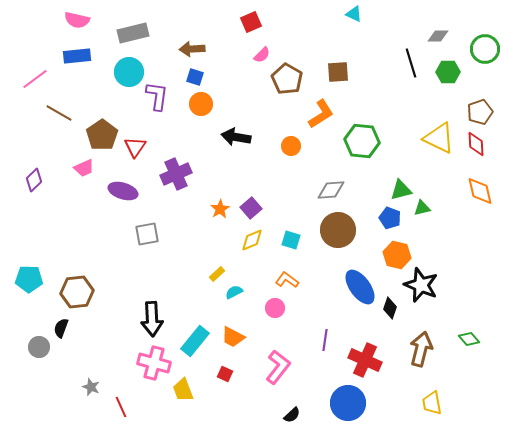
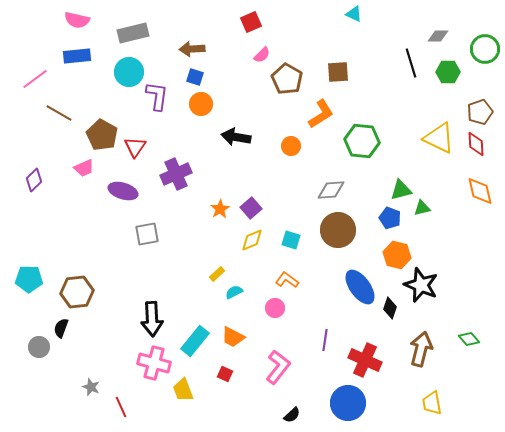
brown pentagon at (102, 135): rotated 8 degrees counterclockwise
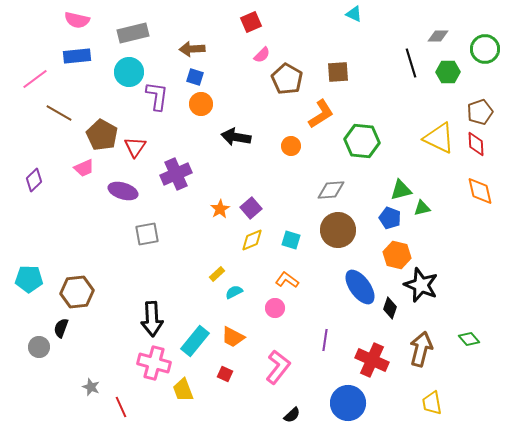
red cross at (365, 360): moved 7 px right
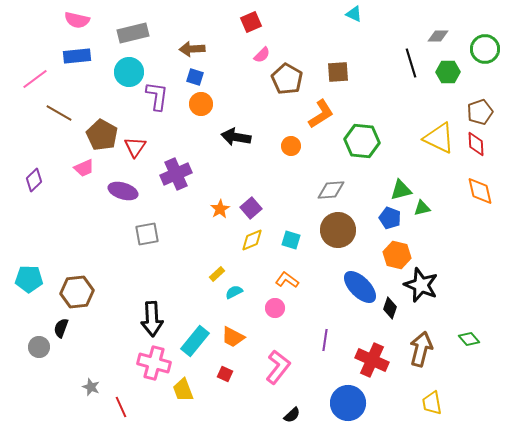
blue ellipse at (360, 287): rotated 9 degrees counterclockwise
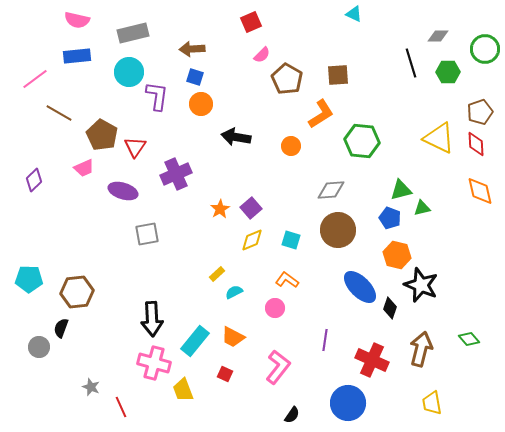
brown square at (338, 72): moved 3 px down
black semicircle at (292, 415): rotated 12 degrees counterclockwise
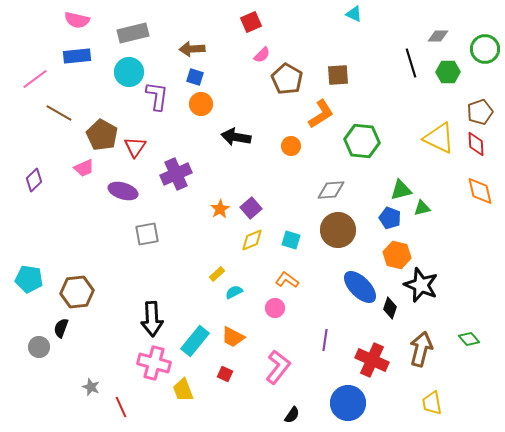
cyan pentagon at (29, 279): rotated 8 degrees clockwise
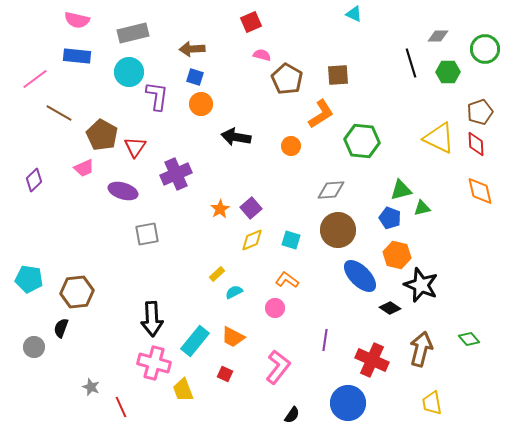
pink semicircle at (262, 55): rotated 120 degrees counterclockwise
blue rectangle at (77, 56): rotated 12 degrees clockwise
blue ellipse at (360, 287): moved 11 px up
black diamond at (390, 308): rotated 75 degrees counterclockwise
gray circle at (39, 347): moved 5 px left
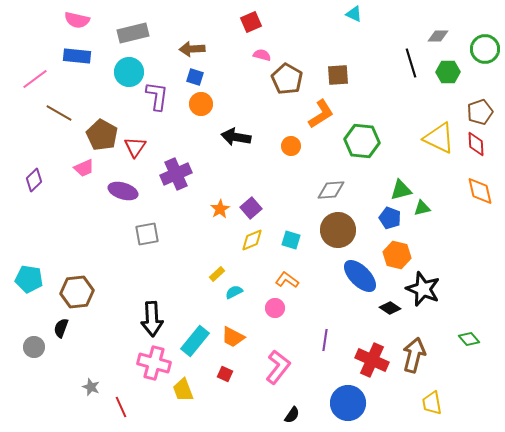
black star at (421, 285): moved 2 px right, 4 px down
brown arrow at (421, 349): moved 7 px left, 6 px down
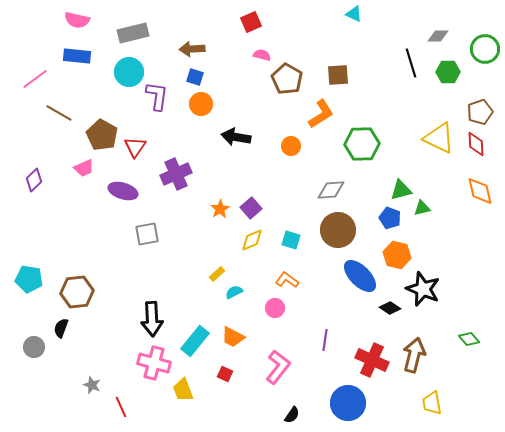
green hexagon at (362, 141): moved 3 px down; rotated 8 degrees counterclockwise
gray star at (91, 387): moved 1 px right, 2 px up
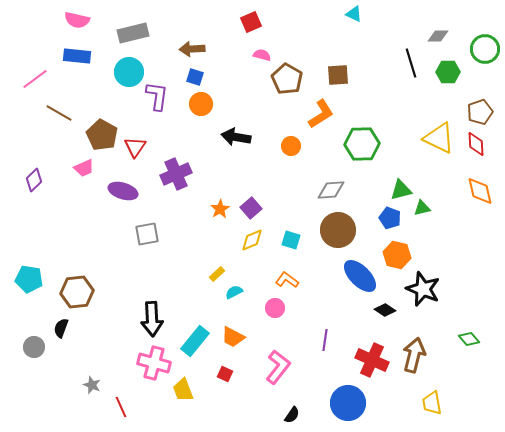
black diamond at (390, 308): moved 5 px left, 2 px down
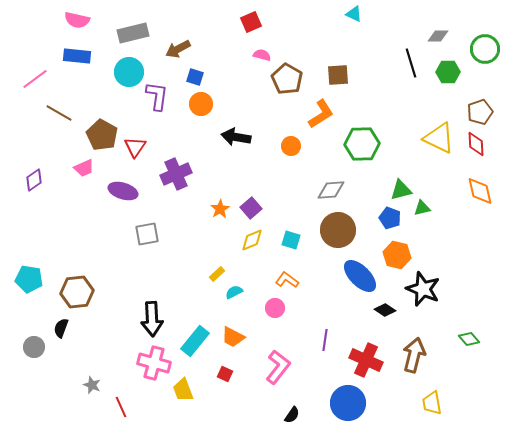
brown arrow at (192, 49): moved 14 px left; rotated 25 degrees counterclockwise
purple diamond at (34, 180): rotated 10 degrees clockwise
red cross at (372, 360): moved 6 px left
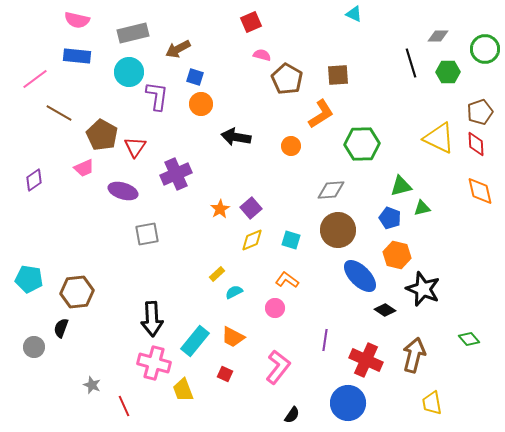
green triangle at (401, 190): moved 4 px up
red line at (121, 407): moved 3 px right, 1 px up
